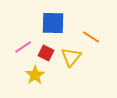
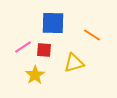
orange line: moved 1 px right, 2 px up
red square: moved 2 px left, 3 px up; rotated 21 degrees counterclockwise
yellow triangle: moved 3 px right, 6 px down; rotated 35 degrees clockwise
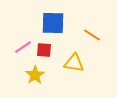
yellow triangle: rotated 25 degrees clockwise
